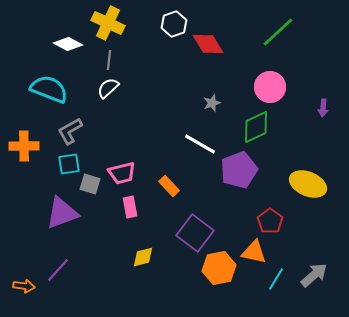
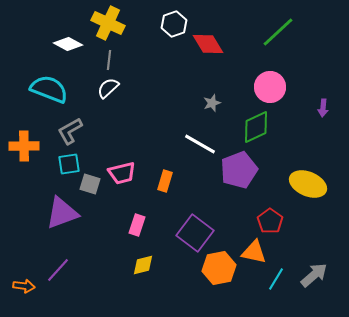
orange rectangle: moved 4 px left, 5 px up; rotated 60 degrees clockwise
pink rectangle: moved 7 px right, 18 px down; rotated 30 degrees clockwise
yellow diamond: moved 8 px down
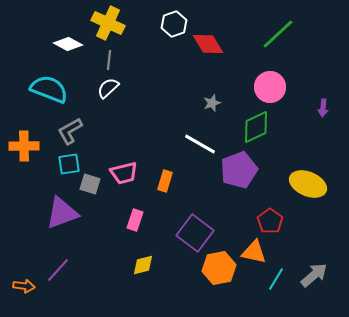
green line: moved 2 px down
pink trapezoid: moved 2 px right
pink rectangle: moved 2 px left, 5 px up
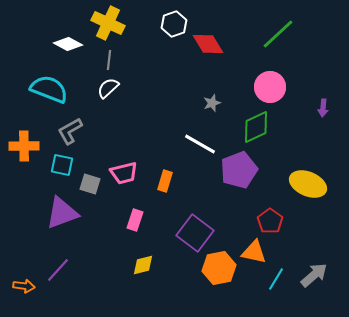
cyan square: moved 7 px left, 1 px down; rotated 20 degrees clockwise
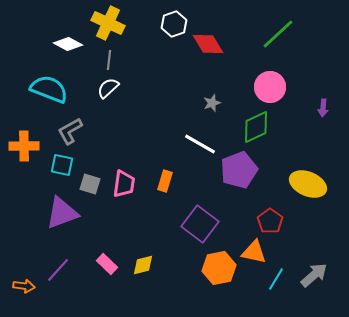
pink trapezoid: moved 11 px down; rotated 68 degrees counterclockwise
pink rectangle: moved 28 px left, 44 px down; rotated 65 degrees counterclockwise
purple square: moved 5 px right, 9 px up
